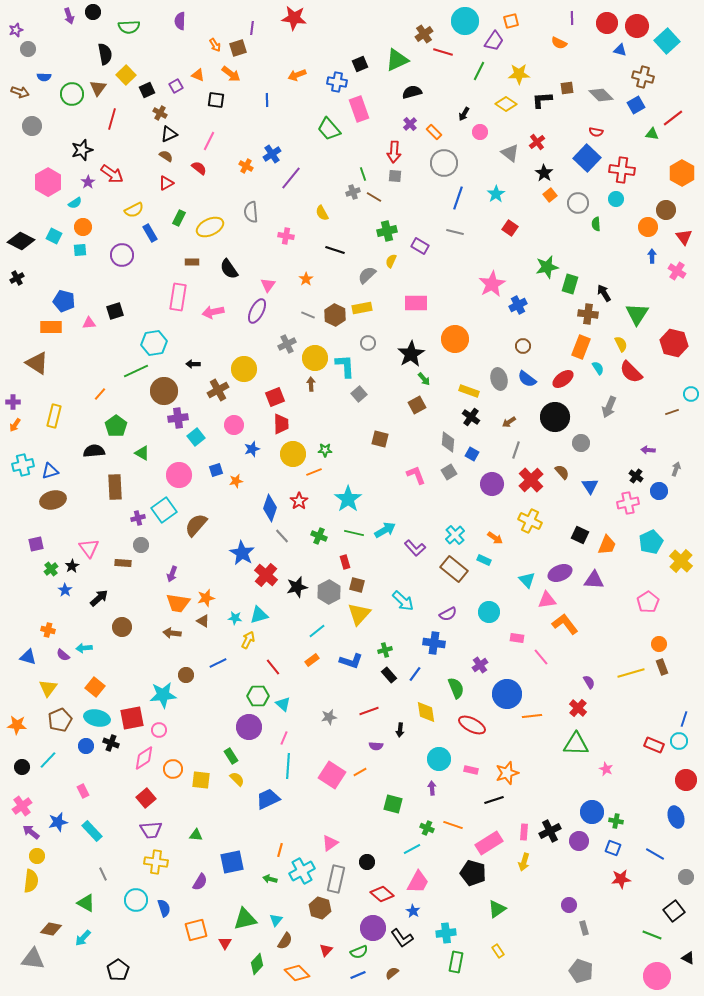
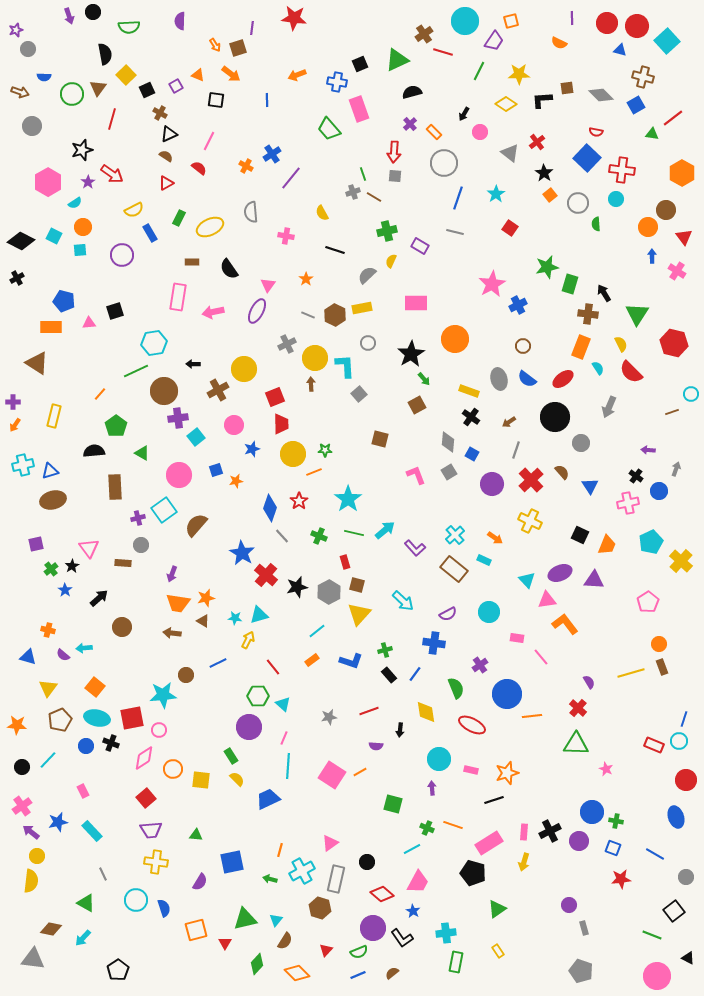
cyan arrow at (385, 530): rotated 10 degrees counterclockwise
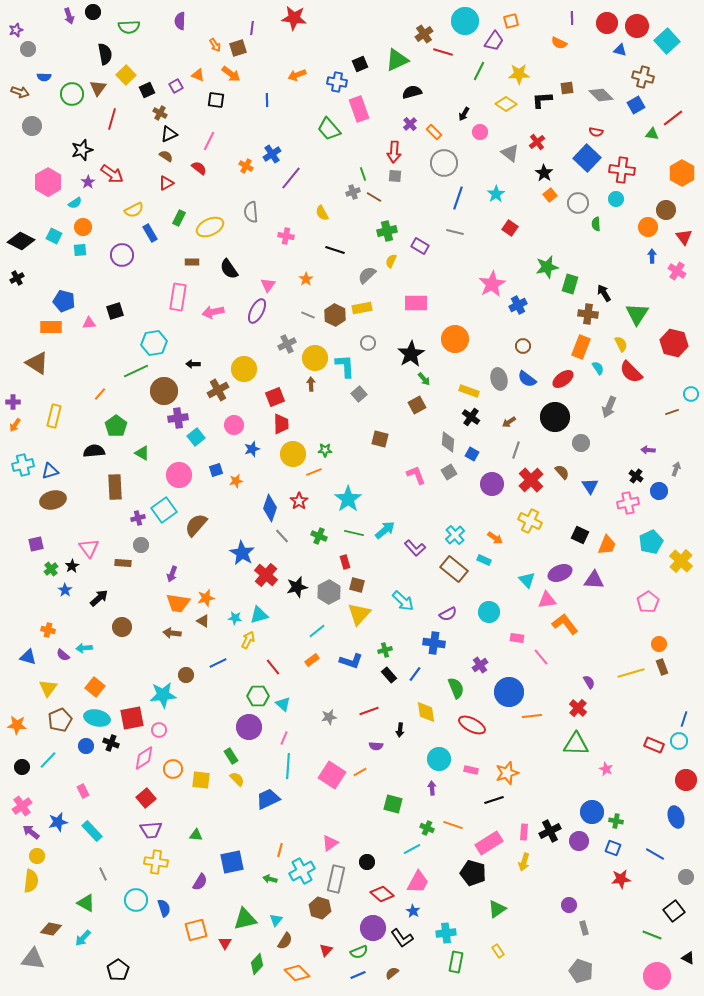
blue circle at (507, 694): moved 2 px right, 2 px up
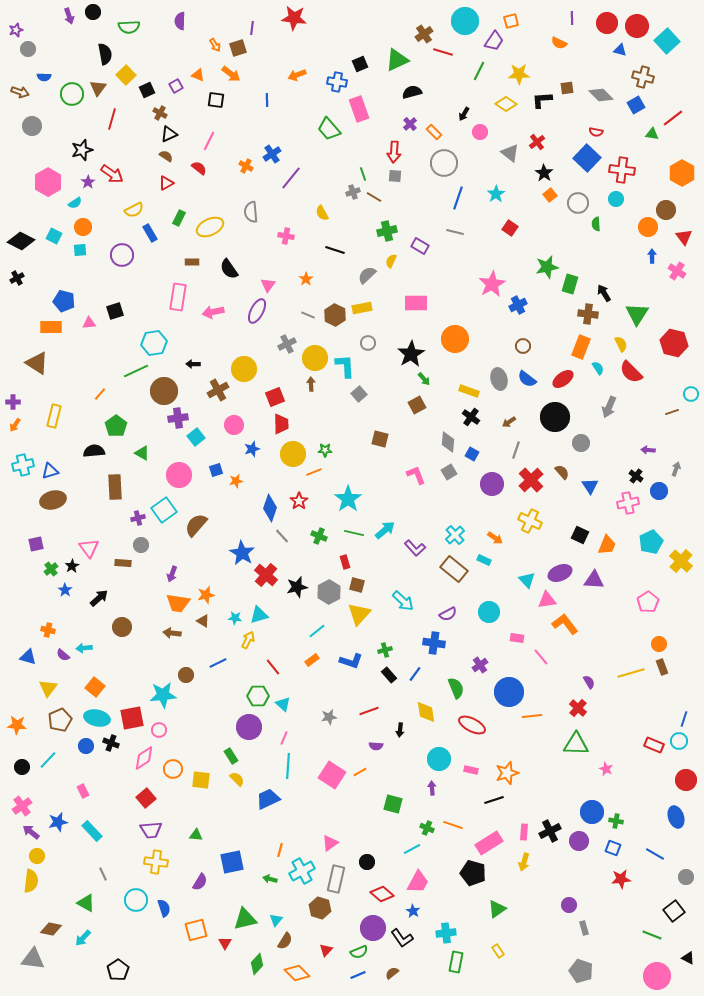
orange star at (206, 598): moved 3 px up
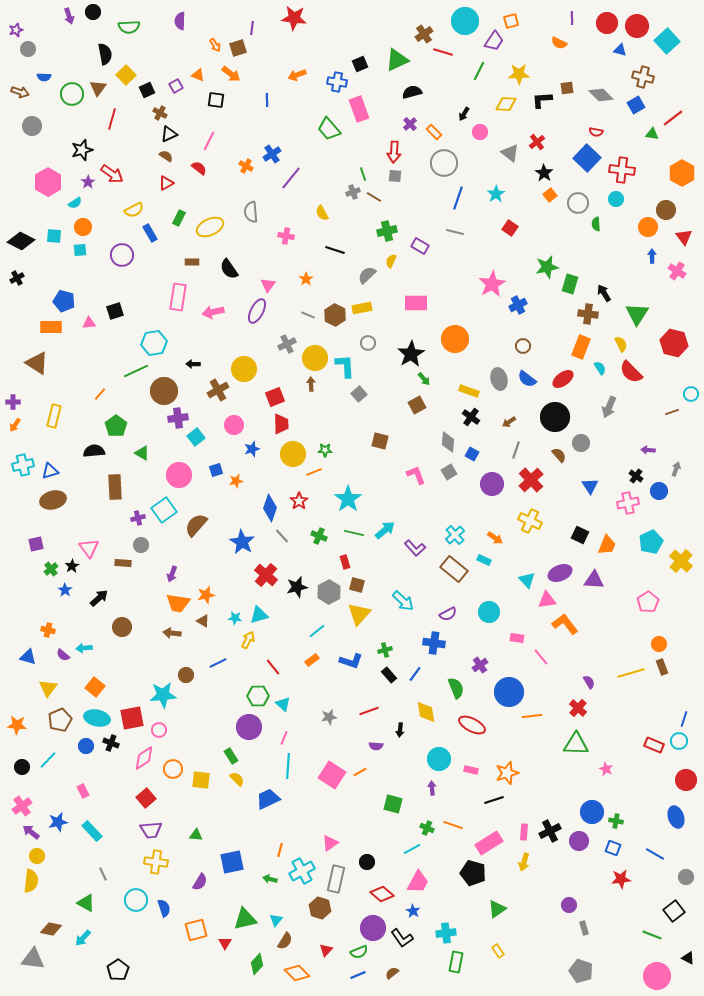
yellow diamond at (506, 104): rotated 30 degrees counterclockwise
cyan square at (54, 236): rotated 21 degrees counterclockwise
cyan semicircle at (598, 368): moved 2 px right
brown square at (380, 439): moved 2 px down
brown semicircle at (562, 472): moved 3 px left, 17 px up
blue star at (242, 553): moved 11 px up
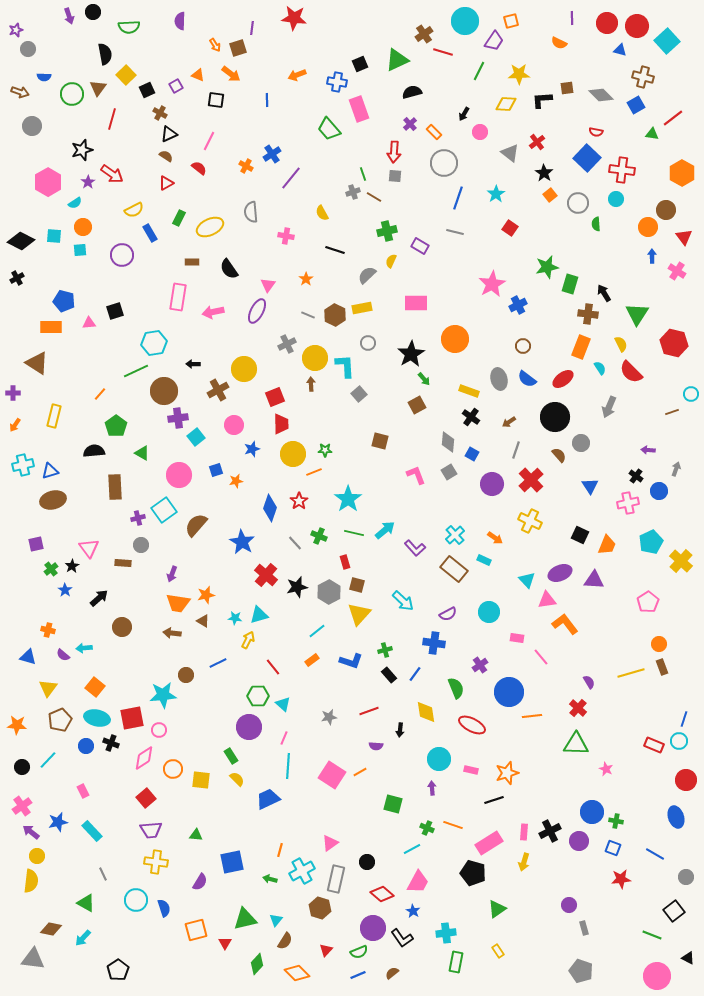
purple cross at (13, 402): moved 9 px up
gray line at (282, 536): moved 13 px right, 7 px down
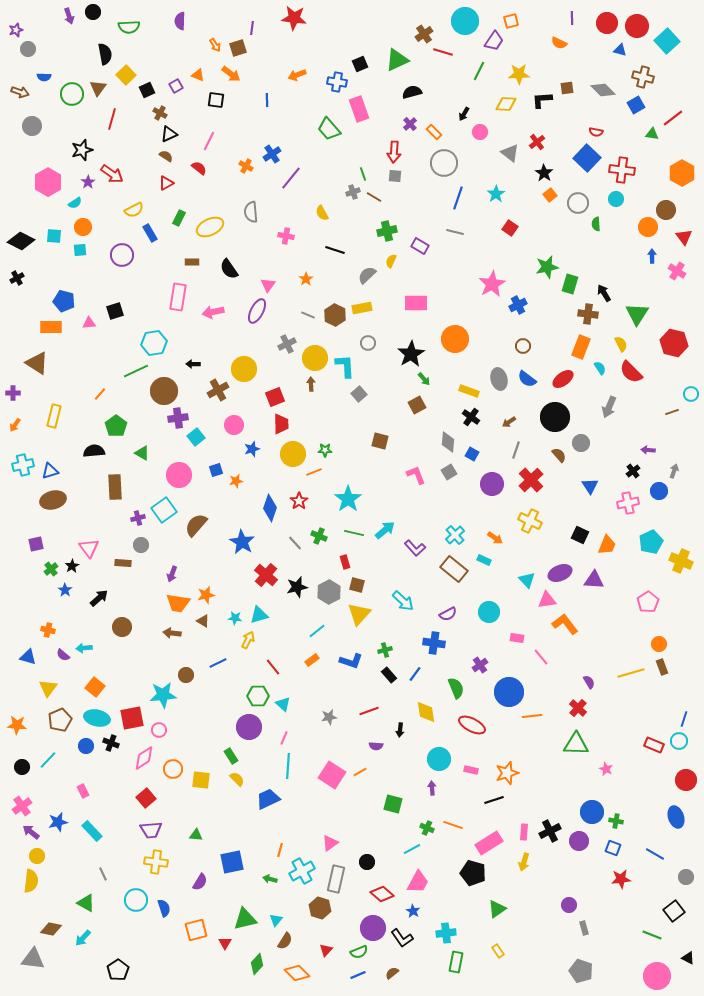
gray diamond at (601, 95): moved 2 px right, 5 px up
gray arrow at (676, 469): moved 2 px left, 2 px down
black cross at (636, 476): moved 3 px left, 5 px up; rotated 16 degrees clockwise
yellow cross at (681, 561): rotated 20 degrees counterclockwise
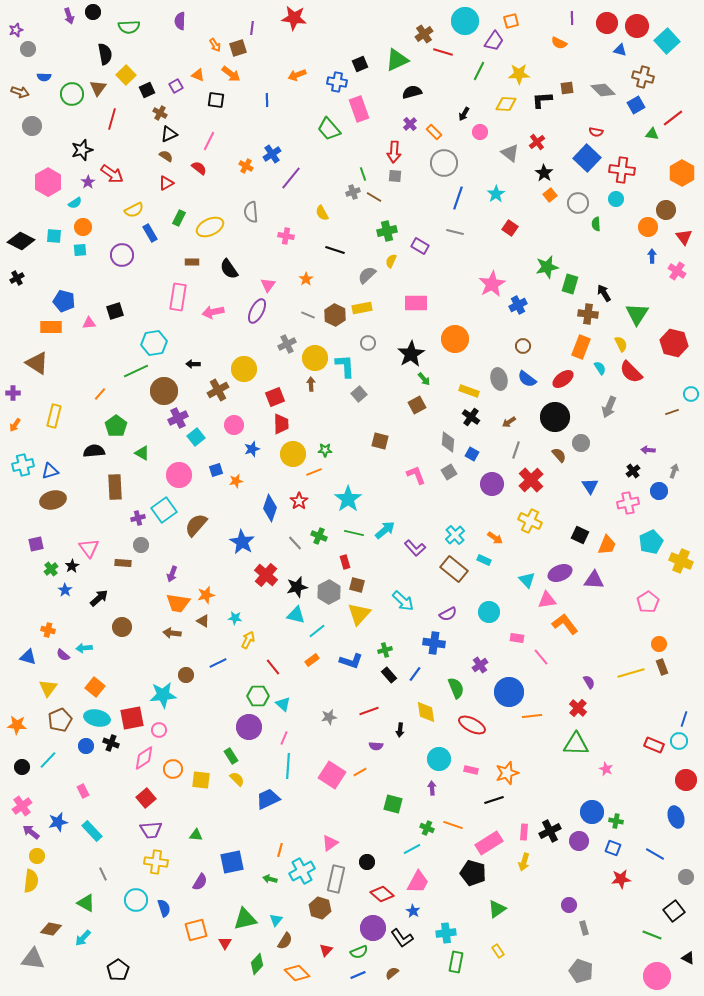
purple cross at (178, 418): rotated 18 degrees counterclockwise
cyan triangle at (259, 615): moved 37 px right; rotated 30 degrees clockwise
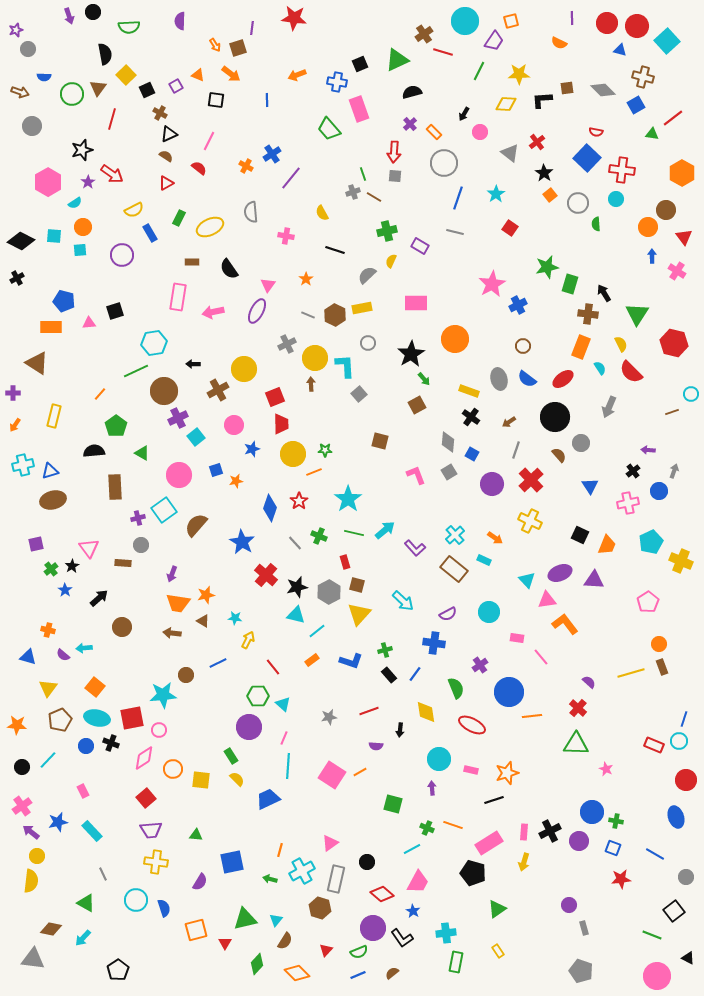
purple semicircle at (589, 682): rotated 16 degrees counterclockwise
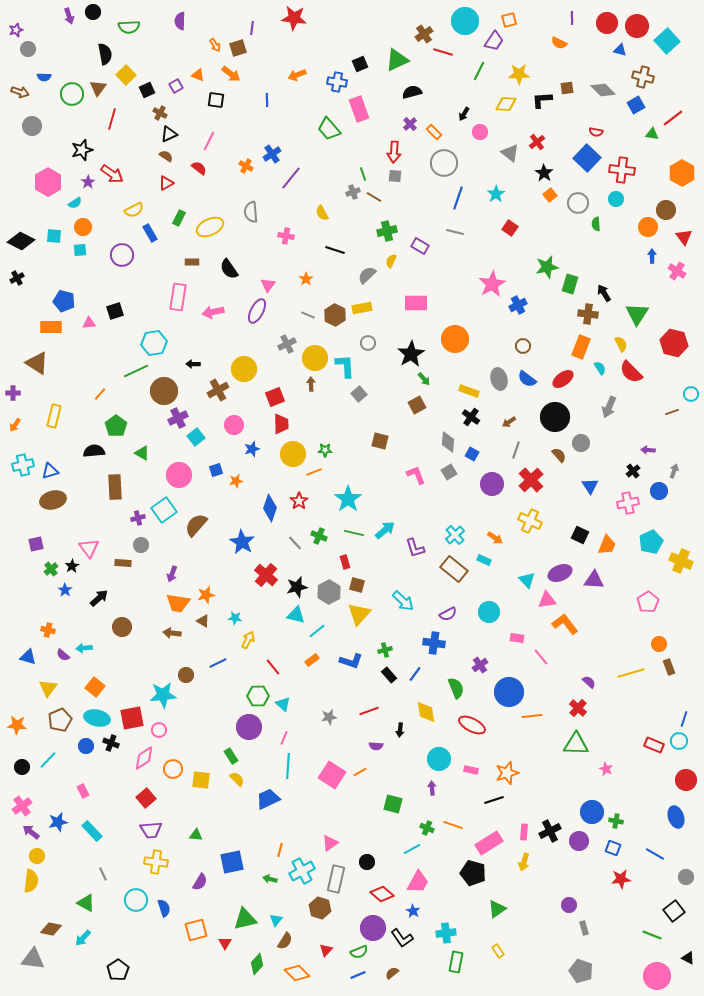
orange square at (511, 21): moved 2 px left, 1 px up
purple L-shape at (415, 548): rotated 25 degrees clockwise
brown rectangle at (662, 667): moved 7 px right
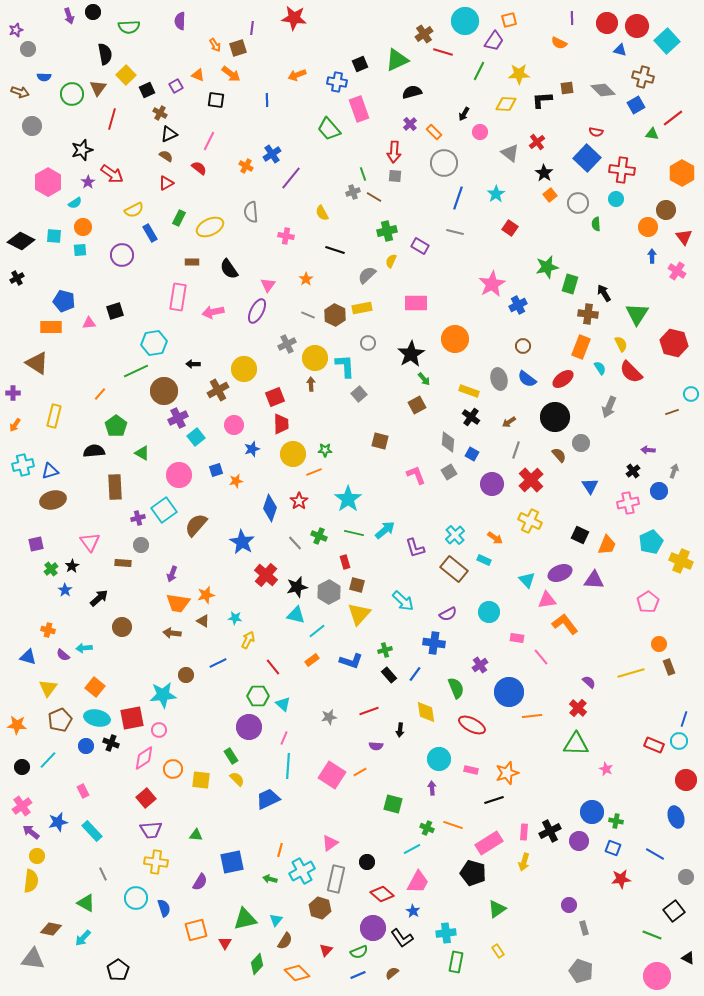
pink triangle at (89, 548): moved 1 px right, 6 px up
cyan circle at (136, 900): moved 2 px up
